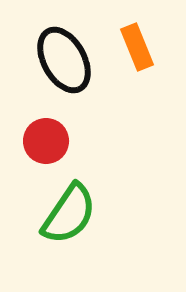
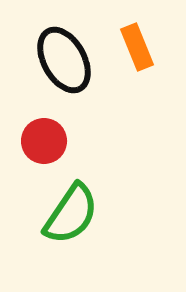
red circle: moved 2 px left
green semicircle: moved 2 px right
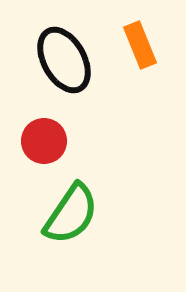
orange rectangle: moved 3 px right, 2 px up
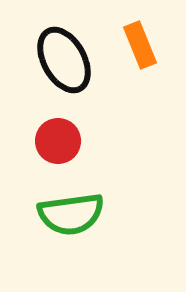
red circle: moved 14 px right
green semicircle: rotated 48 degrees clockwise
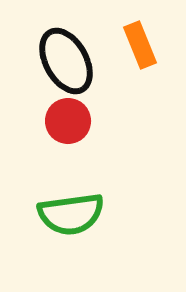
black ellipse: moved 2 px right, 1 px down
red circle: moved 10 px right, 20 px up
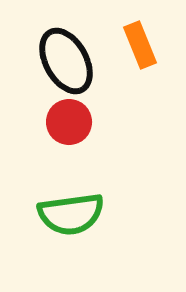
red circle: moved 1 px right, 1 px down
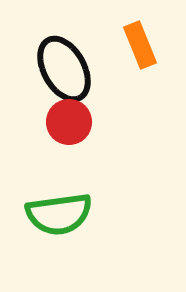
black ellipse: moved 2 px left, 8 px down
green semicircle: moved 12 px left
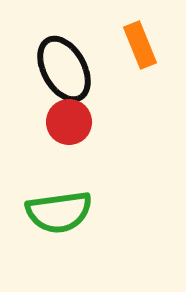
green semicircle: moved 2 px up
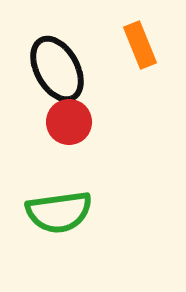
black ellipse: moved 7 px left
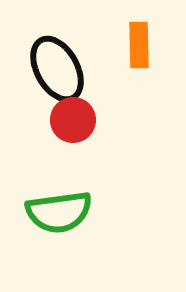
orange rectangle: moved 1 px left; rotated 21 degrees clockwise
red circle: moved 4 px right, 2 px up
